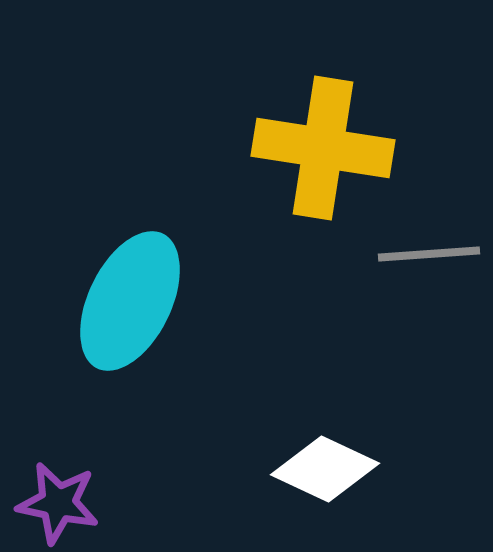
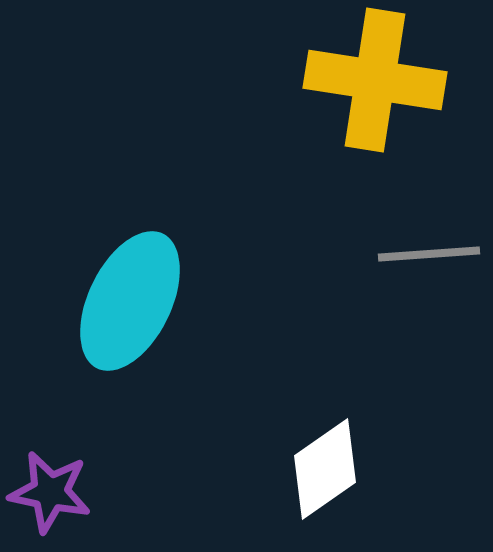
yellow cross: moved 52 px right, 68 px up
white diamond: rotated 60 degrees counterclockwise
purple star: moved 8 px left, 11 px up
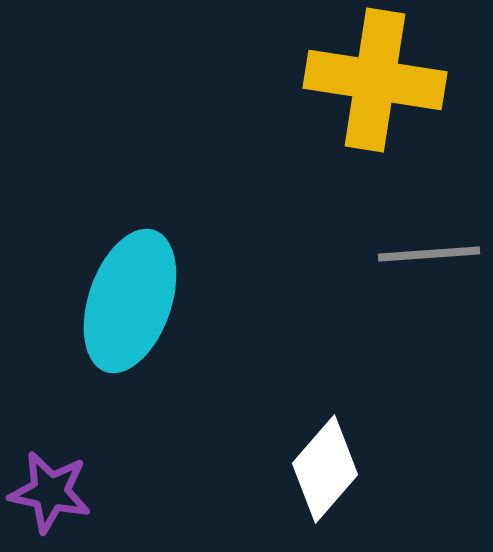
cyan ellipse: rotated 7 degrees counterclockwise
white diamond: rotated 14 degrees counterclockwise
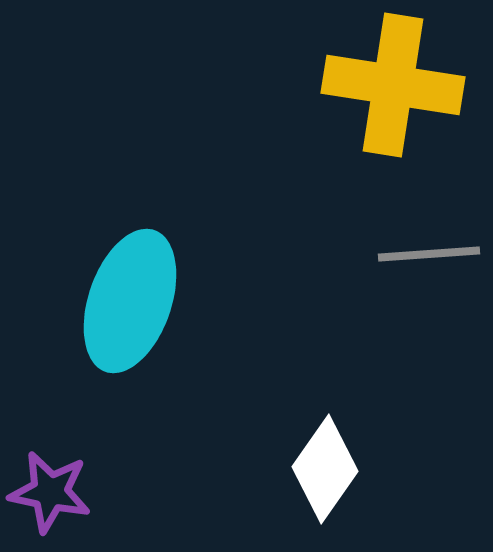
yellow cross: moved 18 px right, 5 px down
white diamond: rotated 6 degrees counterclockwise
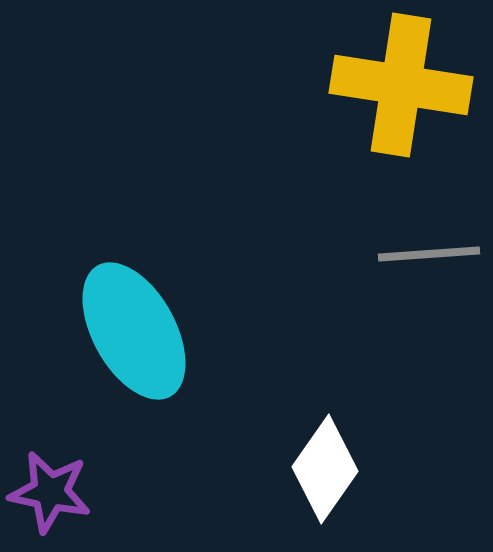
yellow cross: moved 8 px right
cyan ellipse: moved 4 px right, 30 px down; rotated 48 degrees counterclockwise
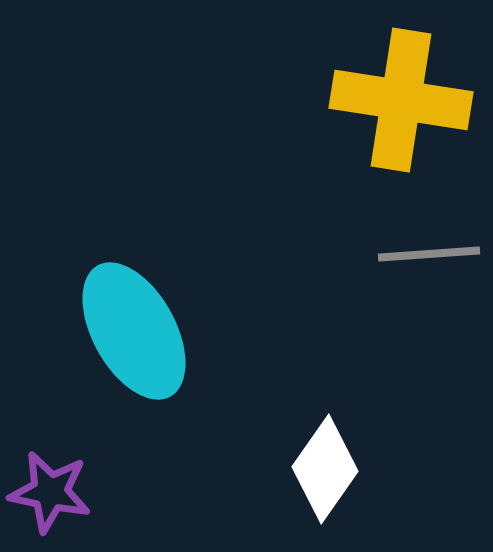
yellow cross: moved 15 px down
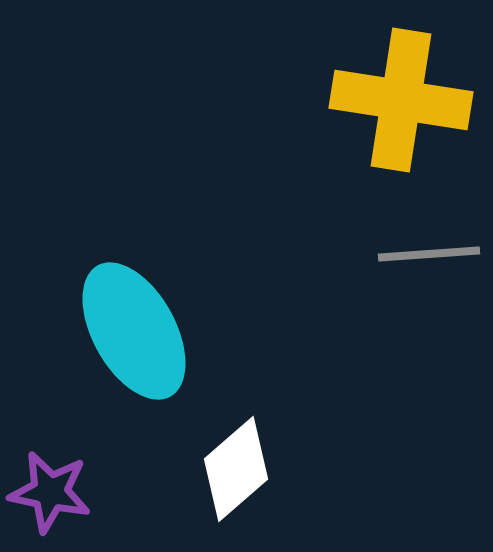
white diamond: moved 89 px left; rotated 14 degrees clockwise
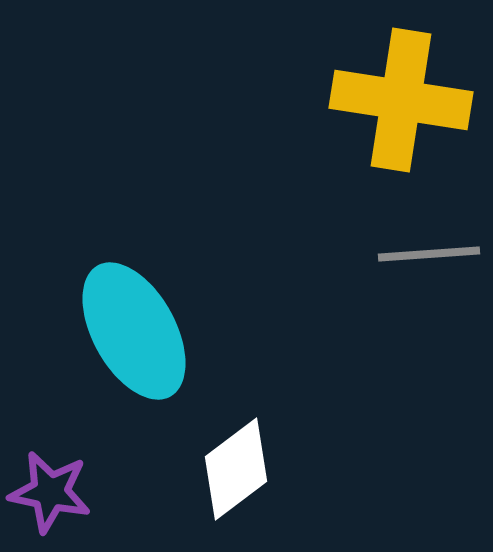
white diamond: rotated 4 degrees clockwise
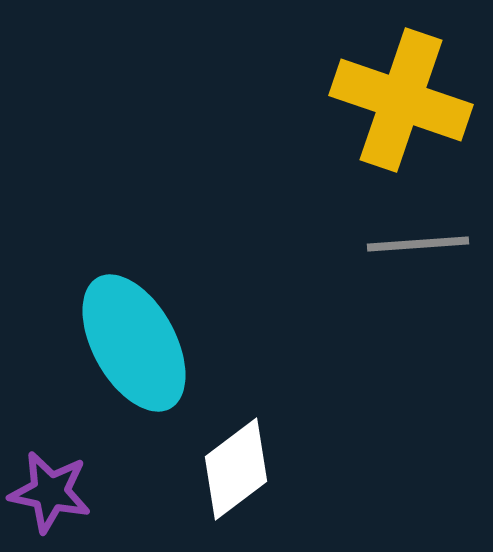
yellow cross: rotated 10 degrees clockwise
gray line: moved 11 px left, 10 px up
cyan ellipse: moved 12 px down
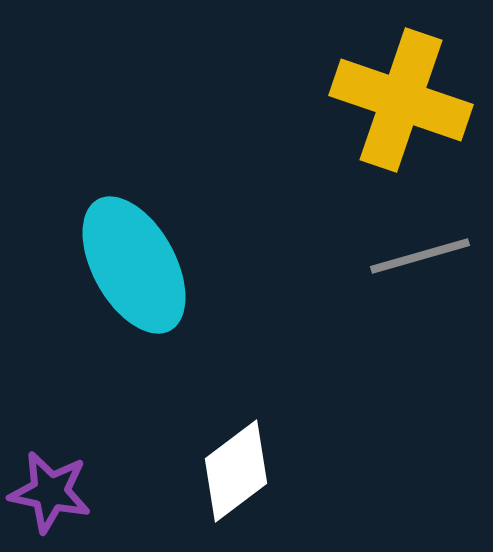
gray line: moved 2 px right, 12 px down; rotated 12 degrees counterclockwise
cyan ellipse: moved 78 px up
white diamond: moved 2 px down
